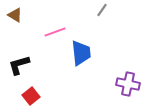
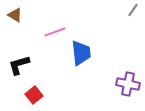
gray line: moved 31 px right
red square: moved 3 px right, 1 px up
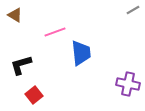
gray line: rotated 24 degrees clockwise
black L-shape: moved 2 px right
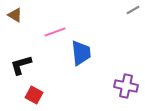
purple cross: moved 2 px left, 2 px down
red square: rotated 24 degrees counterclockwise
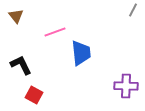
gray line: rotated 32 degrees counterclockwise
brown triangle: moved 1 px right, 1 px down; rotated 21 degrees clockwise
black L-shape: rotated 80 degrees clockwise
purple cross: rotated 10 degrees counterclockwise
